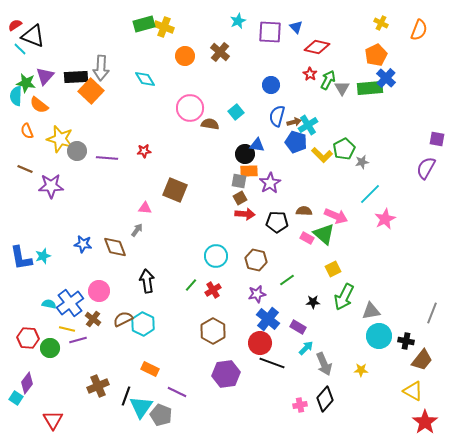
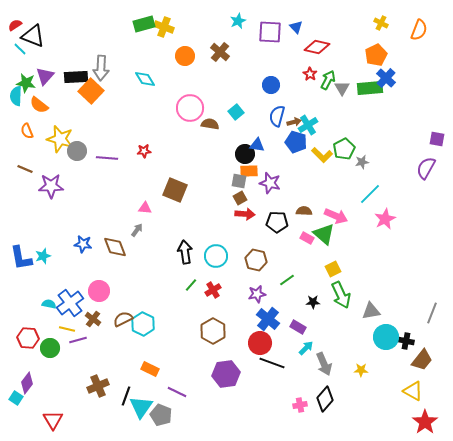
purple star at (270, 183): rotated 25 degrees counterclockwise
black arrow at (147, 281): moved 38 px right, 29 px up
green arrow at (344, 297): moved 3 px left, 2 px up; rotated 52 degrees counterclockwise
cyan circle at (379, 336): moved 7 px right, 1 px down
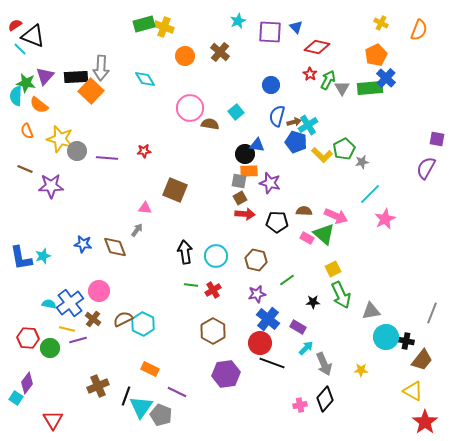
green line at (191, 285): rotated 56 degrees clockwise
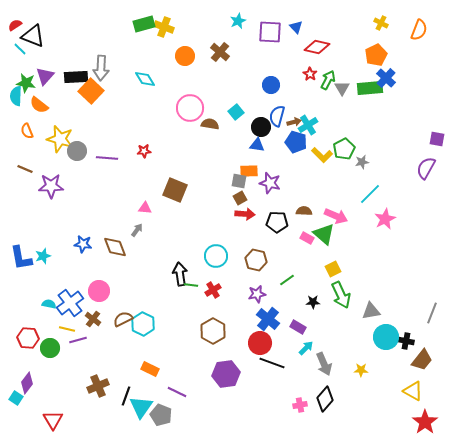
black circle at (245, 154): moved 16 px right, 27 px up
black arrow at (185, 252): moved 5 px left, 22 px down
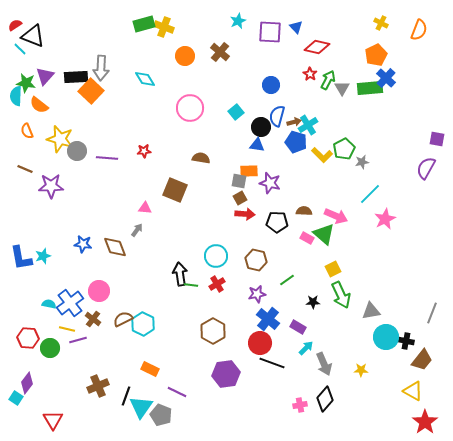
brown semicircle at (210, 124): moved 9 px left, 34 px down
red cross at (213, 290): moved 4 px right, 6 px up
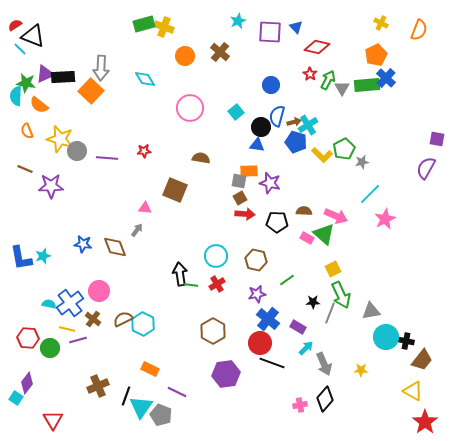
purple triangle at (45, 76): moved 2 px up; rotated 24 degrees clockwise
black rectangle at (76, 77): moved 13 px left
green rectangle at (370, 88): moved 3 px left, 3 px up
gray line at (432, 313): moved 102 px left
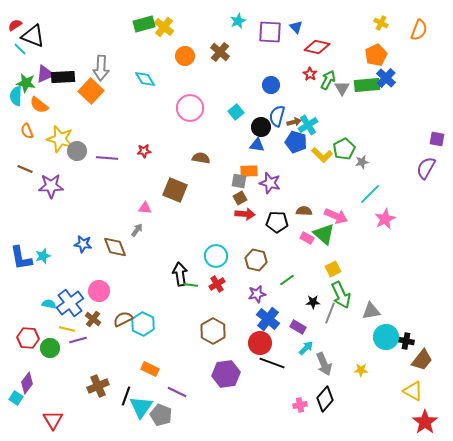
yellow cross at (164, 27): rotated 18 degrees clockwise
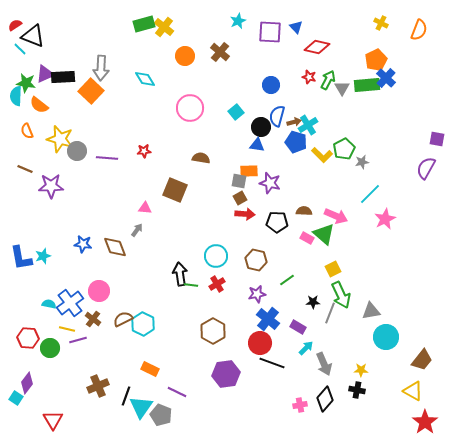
orange pentagon at (376, 55): moved 5 px down
red star at (310, 74): moved 1 px left, 3 px down; rotated 16 degrees counterclockwise
black cross at (406, 341): moved 49 px left, 49 px down
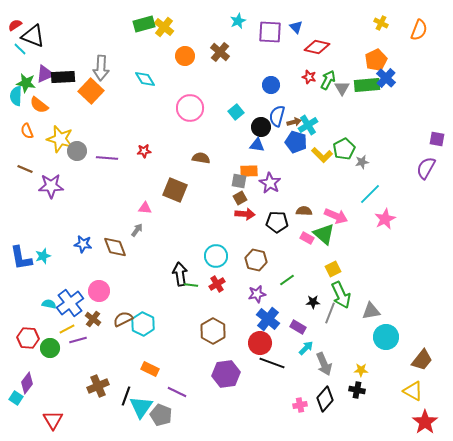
purple star at (270, 183): rotated 15 degrees clockwise
yellow line at (67, 329): rotated 42 degrees counterclockwise
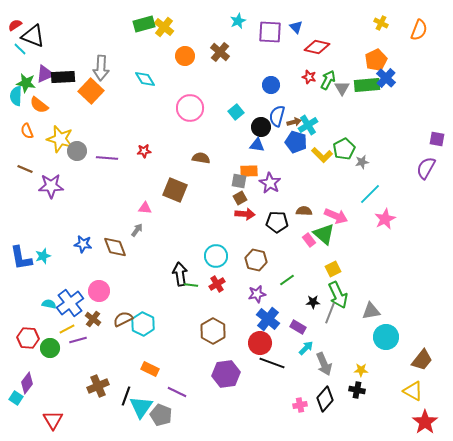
pink rectangle at (307, 238): moved 2 px right, 2 px down; rotated 24 degrees clockwise
green arrow at (341, 295): moved 3 px left
